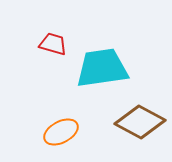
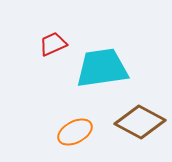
red trapezoid: rotated 40 degrees counterclockwise
orange ellipse: moved 14 px right
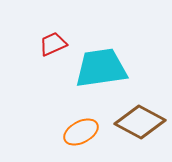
cyan trapezoid: moved 1 px left
orange ellipse: moved 6 px right
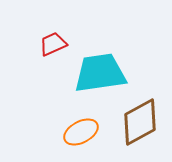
cyan trapezoid: moved 1 px left, 5 px down
brown diamond: rotated 57 degrees counterclockwise
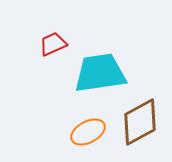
orange ellipse: moved 7 px right
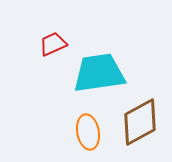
cyan trapezoid: moved 1 px left
orange ellipse: rotated 72 degrees counterclockwise
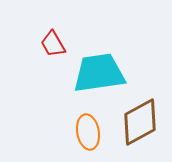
red trapezoid: rotated 96 degrees counterclockwise
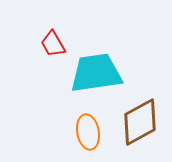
cyan trapezoid: moved 3 px left
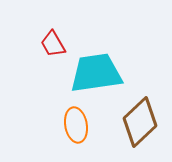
brown diamond: rotated 15 degrees counterclockwise
orange ellipse: moved 12 px left, 7 px up
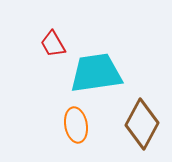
brown diamond: moved 2 px right, 2 px down; rotated 18 degrees counterclockwise
